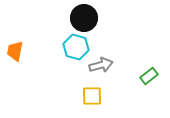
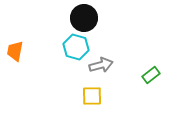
green rectangle: moved 2 px right, 1 px up
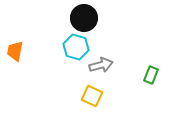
green rectangle: rotated 30 degrees counterclockwise
yellow square: rotated 25 degrees clockwise
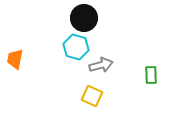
orange trapezoid: moved 8 px down
green rectangle: rotated 24 degrees counterclockwise
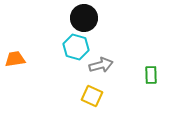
orange trapezoid: rotated 70 degrees clockwise
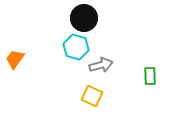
orange trapezoid: rotated 45 degrees counterclockwise
green rectangle: moved 1 px left, 1 px down
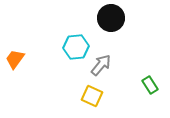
black circle: moved 27 px right
cyan hexagon: rotated 20 degrees counterclockwise
gray arrow: rotated 35 degrees counterclockwise
green rectangle: moved 9 px down; rotated 30 degrees counterclockwise
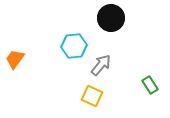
cyan hexagon: moved 2 px left, 1 px up
